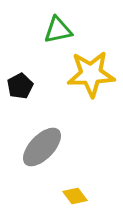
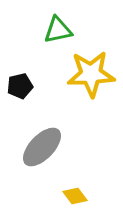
black pentagon: rotated 15 degrees clockwise
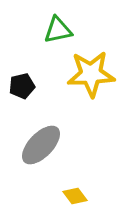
black pentagon: moved 2 px right
gray ellipse: moved 1 px left, 2 px up
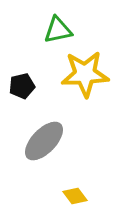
yellow star: moved 6 px left
gray ellipse: moved 3 px right, 4 px up
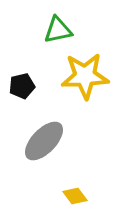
yellow star: moved 2 px down
